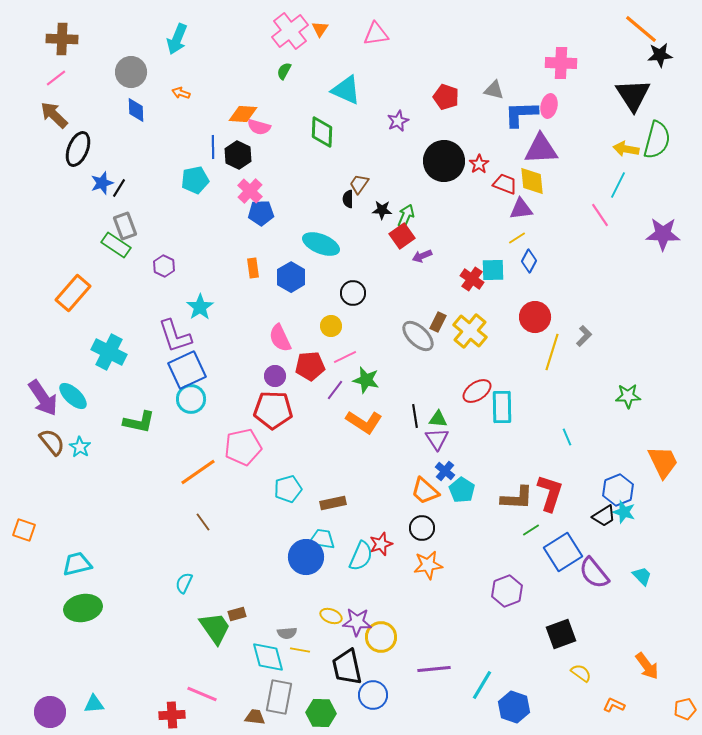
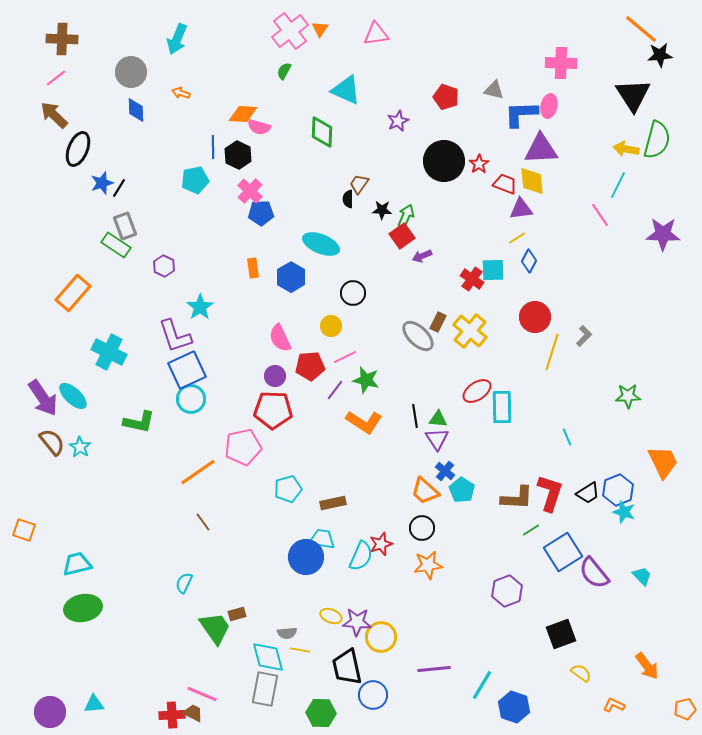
black trapezoid at (604, 516): moved 16 px left, 23 px up
gray rectangle at (279, 697): moved 14 px left, 8 px up
brown trapezoid at (255, 717): moved 62 px left, 4 px up; rotated 20 degrees clockwise
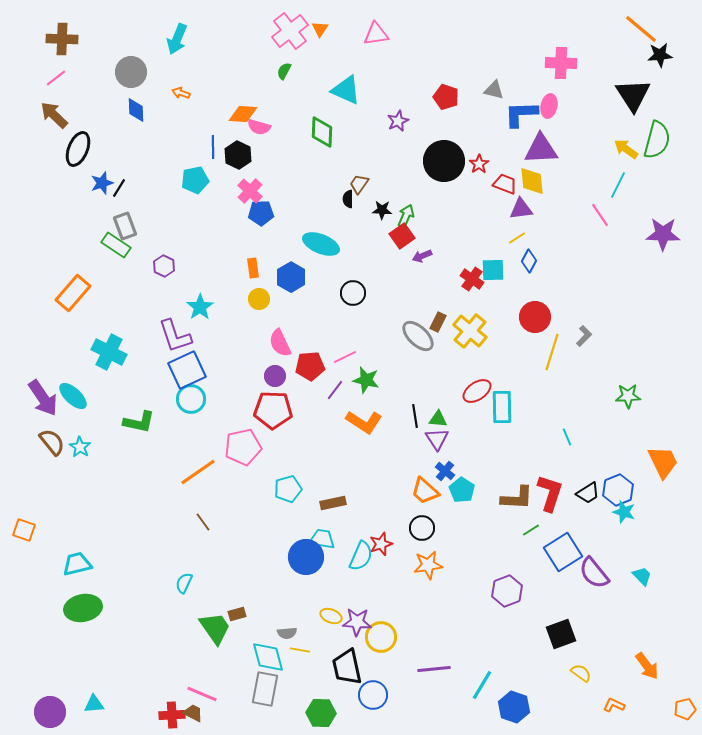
yellow arrow at (626, 149): rotated 25 degrees clockwise
yellow circle at (331, 326): moved 72 px left, 27 px up
pink semicircle at (280, 338): moved 5 px down
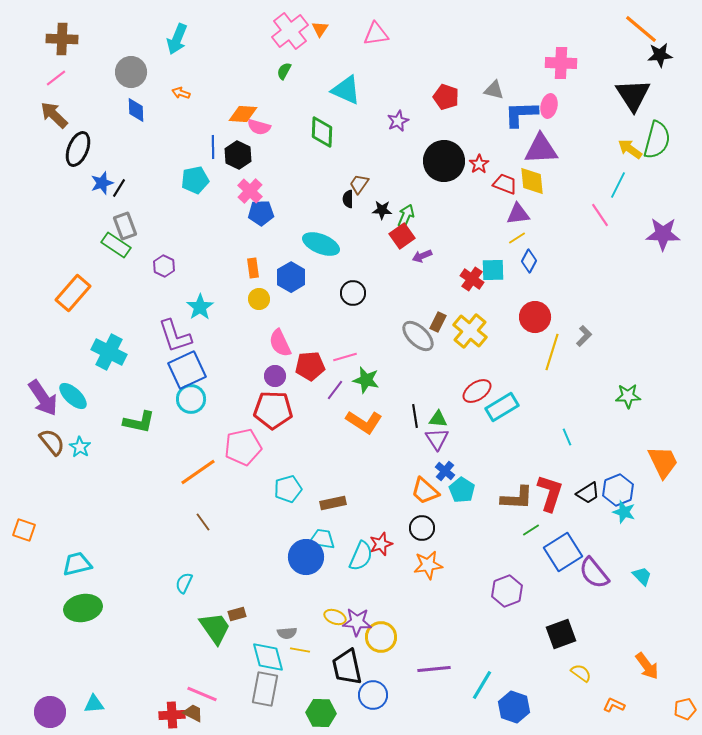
yellow arrow at (626, 149): moved 4 px right
purple triangle at (521, 209): moved 3 px left, 5 px down
pink line at (345, 357): rotated 10 degrees clockwise
cyan rectangle at (502, 407): rotated 60 degrees clockwise
yellow ellipse at (331, 616): moved 4 px right, 1 px down
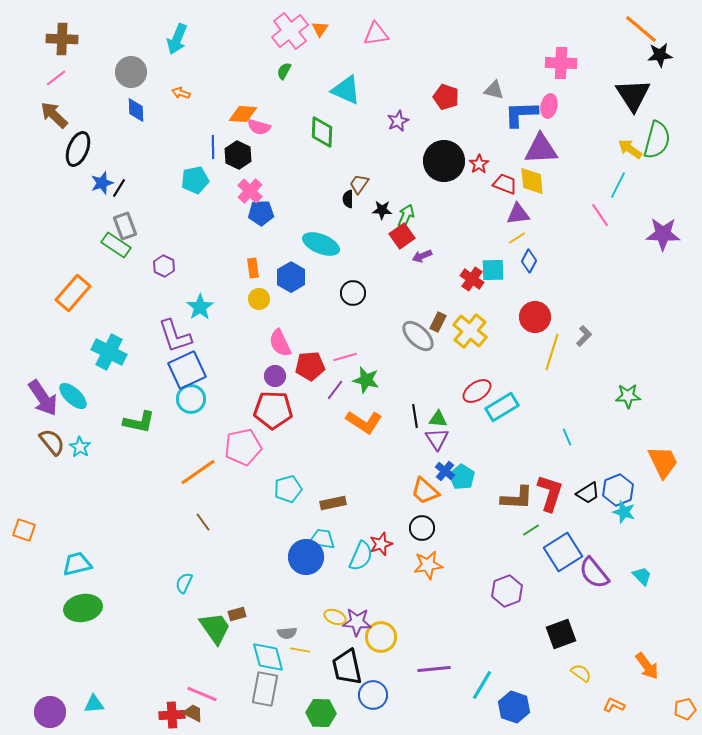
cyan pentagon at (462, 490): moved 13 px up
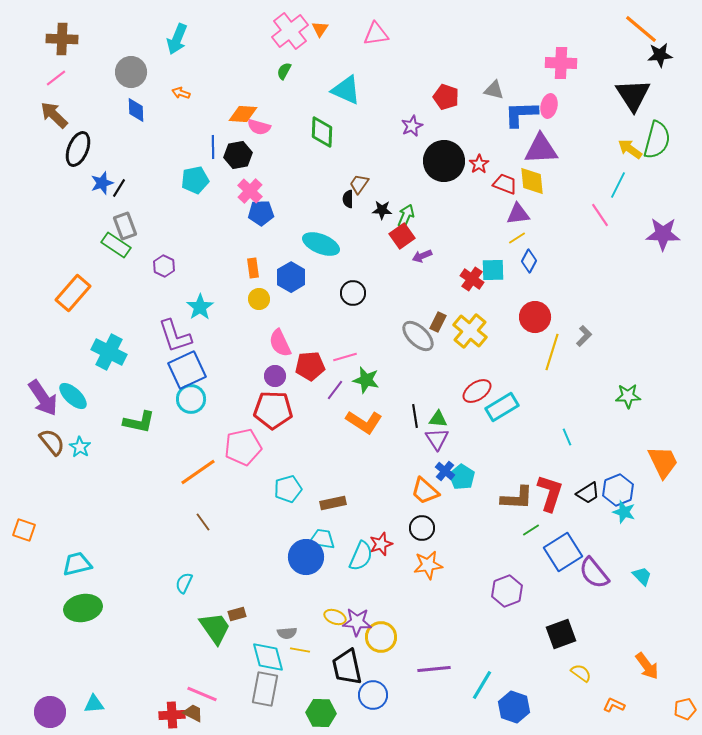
purple star at (398, 121): moved 14 px right, 5 px down
black hexagon at (238, 155): rotated 24 degrees clockwise
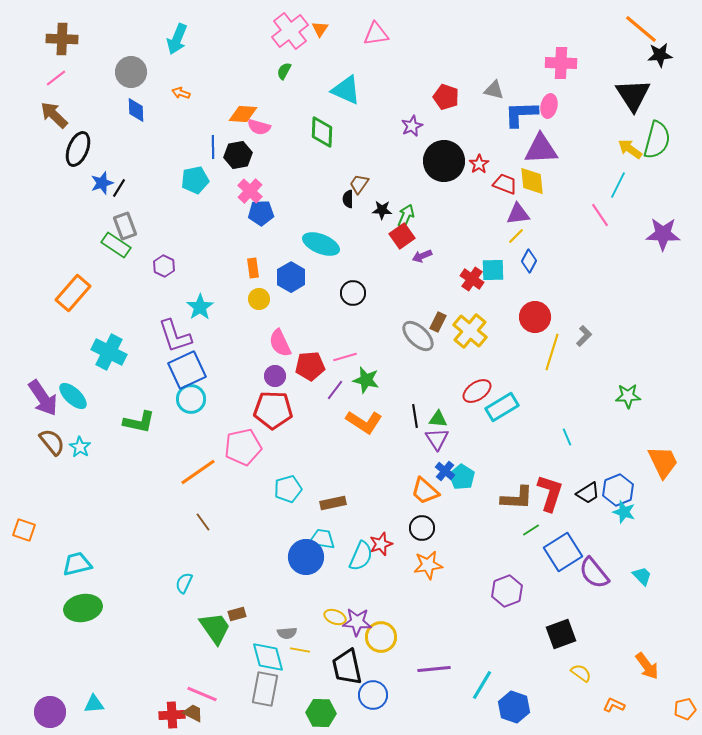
yellow line at (517, 238): moved 1 px left, 2 px up; rotated 12 degrees counterclockwise
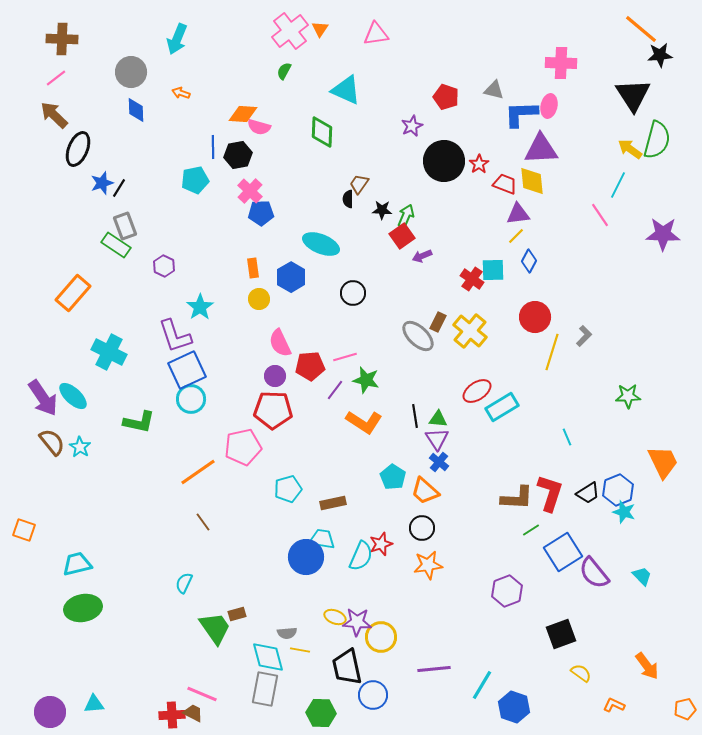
blue cross at (445, 471): moved 6 px left, 9 px up
cyan pentagon at (462, 477): moved 69 px left
